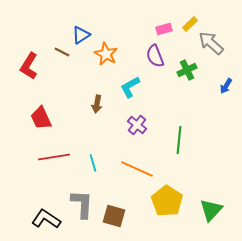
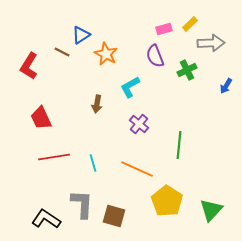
gray arrow: rotated 136 degrees clockwise
purple cross: moved 2 px right, 1 px up
green line: moved 5 px down
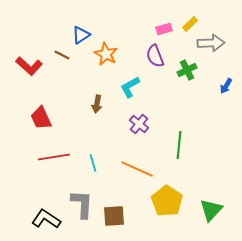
brown line: moved 3 px down
red L-shape: rotated 80 degrees counterclockwise
brown square: rotated 20 degrees counterclockwise
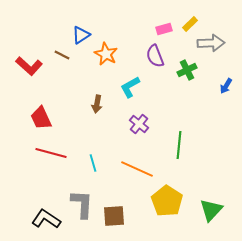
red line: moved 3 px left, 4 px up; rotated 24 degrees clockwise
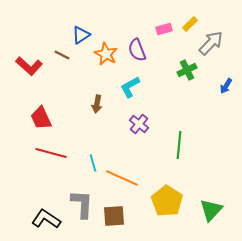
gray arrow: rotated 44 degrees counterclockwise
purple semicircle: moved 18 px left, 6 px up
orange line: moved 15 px left, 9 px down
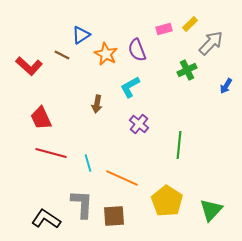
cyan line: moved 5 px left
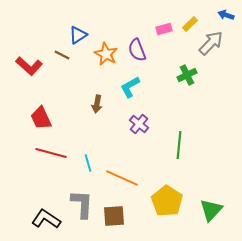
blue triangle: moved 3 px left
green cross: moved 5 px down
blue arrow: moved 71 px up; rotated 77 degrees clockwise
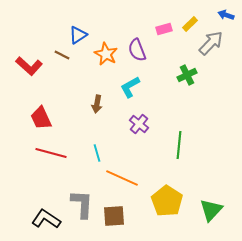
cyan line: moved 9 px right, 10 px up
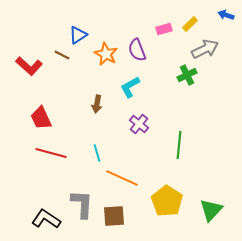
gray arrow: moved 6 px left, 6 px down; rotated 20 degrees clockwise
